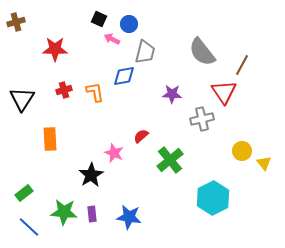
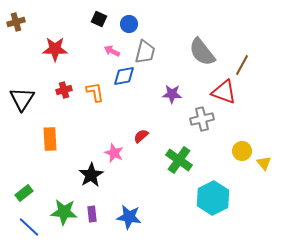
pink arrow: moved 12 px down
red triangle: rotated 36 degrees counterclockwise
green cross: moved 9 px right; rotated 16 degrees counterclockwise
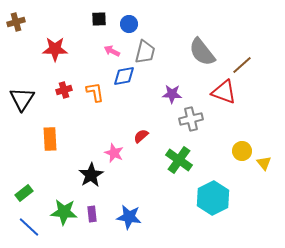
black square: rotated 28 degrees counterclockwise
brown line: rotated 20 degrees clockwise
gray cross: moved 11 px left
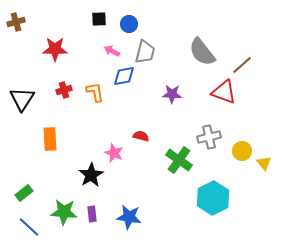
gray cross: moved 18 px right, 18 px down
red semicircle: rotated 56 degrees clockwise
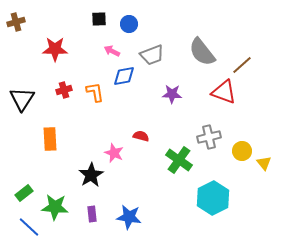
gray trapezoid: moved 7 px right, 3 px down; rotated 55 degrees clockwise
green star: moved 9 px left, 5 px up
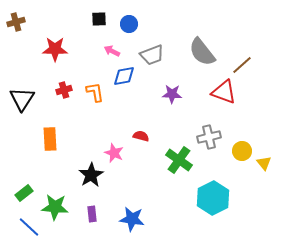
blue star: moved 3 px right, 2 px down
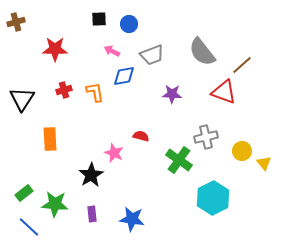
gray cross: moved 3 px left
green star: moved 3 px up
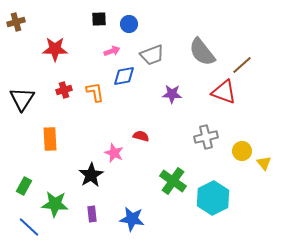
pink arrow: rotated 133 degrees clockwise
green cross: moved 6 px left, 21 px down
green rectangle: moved 7 px up; rotated 24 degrees counterclockwise
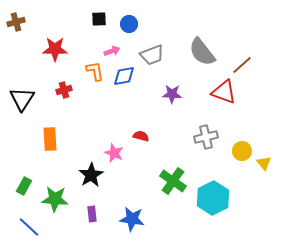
orange L-shape: moved 21 px up
green star: moved 5 px up
